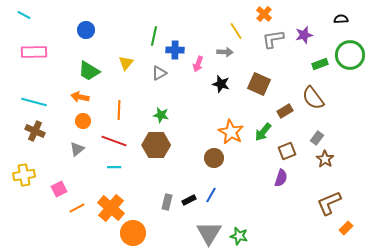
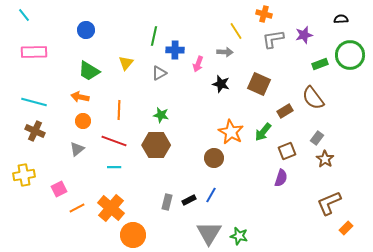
orange cross at (264, 14): rotated 28 degrees counterclockwise
cyan line at (24, 15): rotated 24 degrees clockwise
orange circle at (133, 233): moved 2 px down
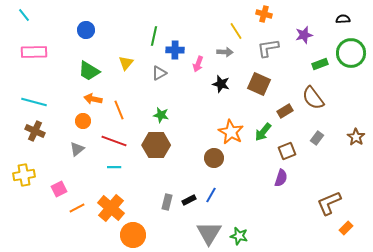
black semicircle at (341, 19): moved 2 px right
gray L-shape at (273, 39): moved 5 px left, 9 px down
green circle at (350, 55): moved 1 px right, 2 px up
orange arrow at (80, 97): moved 13 px right, 2 px down
orange line at (119, 110): rotated 24 degrees counterclockwise
brown star at (325, 159): moved 31 px right, 22 px up
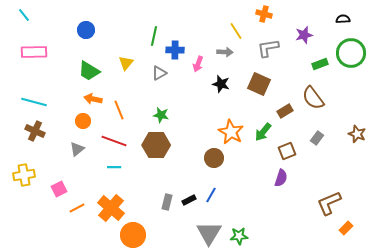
brown star at (356, 137): moved 1 px right, 3 px up; rotated 12 degrees counterclockwise
green star at (239, 236): rotated 18 degrees counterclockwise
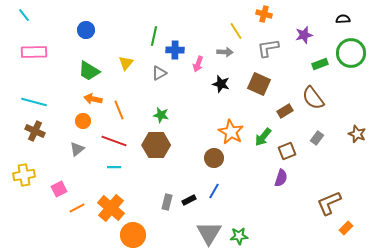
green arrow at (263, 132): moved 5 px down
blue line at (211, 195): moved 3 px right, 4 px up
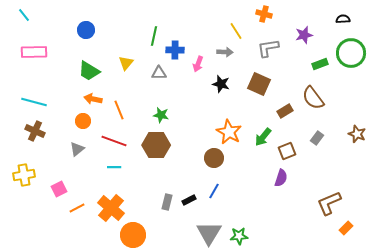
gray triangle at (159, 73): rotated 28 degrees clockwise
orange star at (231, 132): moved 2 px left
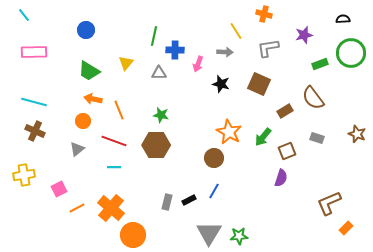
gray rectangle at (317, 138): rotated 72 degrees clockwise
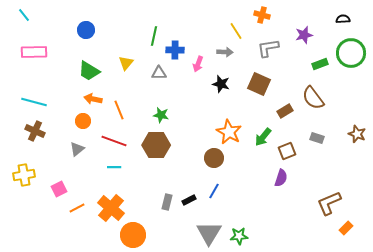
orange cross at (264, 14): moved 2 px left, 1 px down
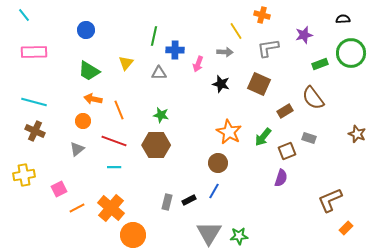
gray rectangle at (317, 138): moved 8 px left
brown circle at (214, 158): moved 4 px right, 5 px down
brown L-shape at (329, 203): moved 1 px right, 3 px up
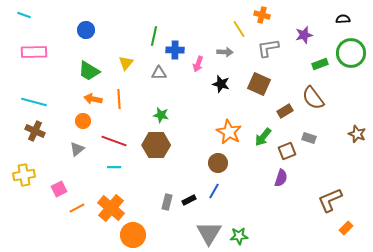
cyan line at (24, 15): rotated 32 degrees counterclockwise
yellow line at (236, 31): moved 3 px right, 2 px up
orange line at (119, 110): moved 11 px up; rotated 18 degrees clockwise
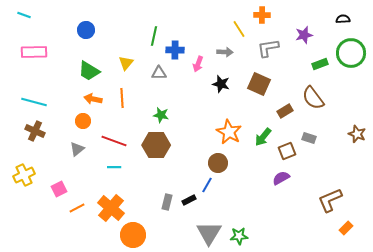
orange cross at (262, 15): rotated 14 degrees counterclockwise
orange line at (119, 99): moved 3 px right, 1 px up
yellow cross at (24, 175): rotated 15 degrees counterclockwise
purple semicircle at (281, 178): rotated 138 degrees counterclockwise
blue line at (214, 191): moved 7 px left, 6 px up
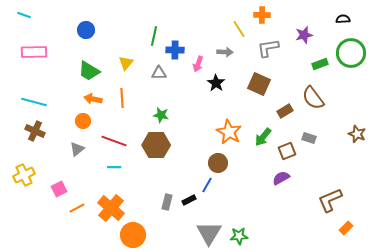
black star at (221, 84): moved 5 px left, 1 px up; rotated 18 degrees clockwise
